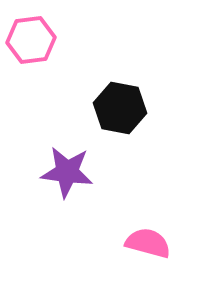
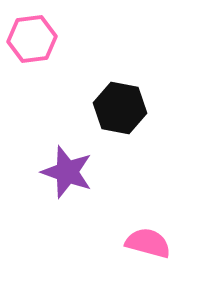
pink hexagon: moved 1 px right, 1 px up
purple star: rotated 12 degrees clockwise
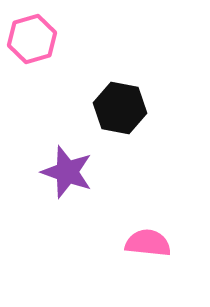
pink hexagon: rotated 9 degrees counterclockwise
pink semicircle: rotated 9 degrees counterclockwise
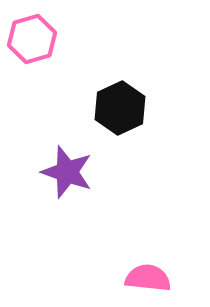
black hexagon: rotated 24 degrees clockwise
pink semicircle: moved 35 px down
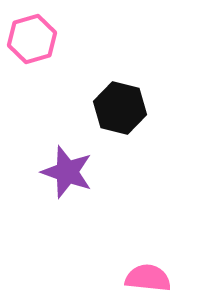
black hexagon: rotated 21 degrees counterclockwise
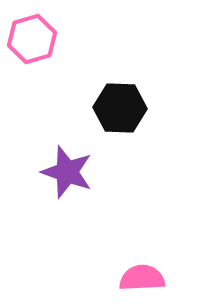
black hexagon: rotated 12 degrees counterclockwise
pink semicircle: moved 6 px left; rotated 9 degrees counterclockwise
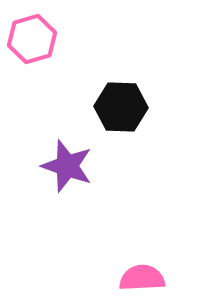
black hexagon: moved 1 px right, 1 px up
purple star: moved 6 px up
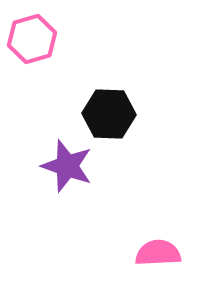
black hexagon: moved 12 px left, 7 px down
pink semicircle: moved 16 px right, 25 px up
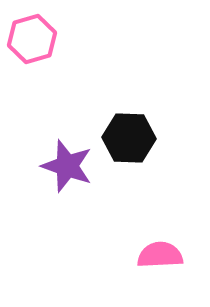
black hexagon: moved 20 px right, 24 px down
pink semicircle: moved 2 px right, 2 px down
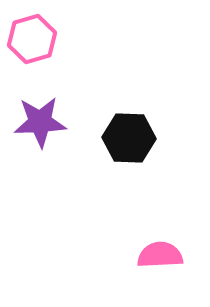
purple star: moved 27 px left, 44 px up; rotated 22 degrees counterclockwise
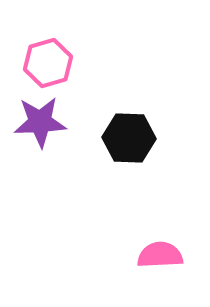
pink hexagon: moved 16 px right, 24 px down
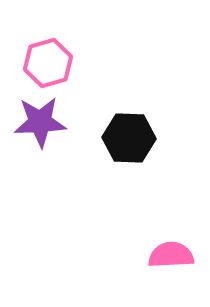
pink semicircle: moved 11 px right
